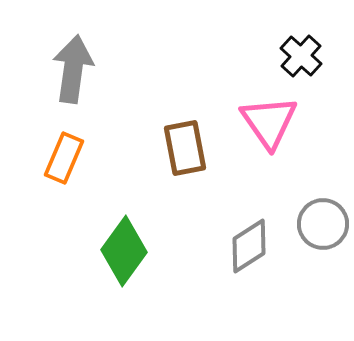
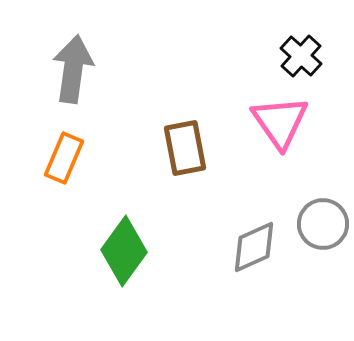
pink triangle: moved 11 px right
gray diamond: moved 5 px right, 1 px down; rotated 8 degrees clockwise
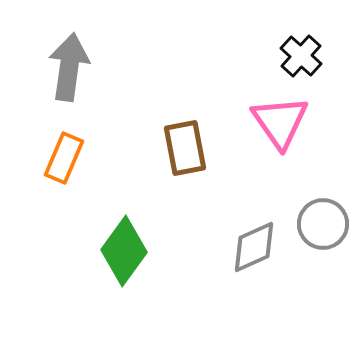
gray arrow: moved 4 px left, 2 px up
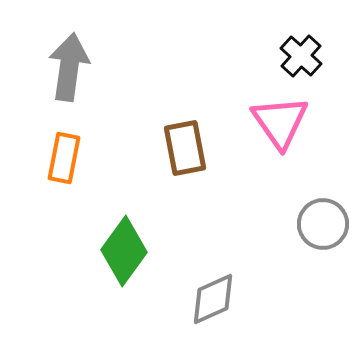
orange rectangle: rotated 12 degrees counterclockwise
gray diamond: moved 41 px left, 52 px down
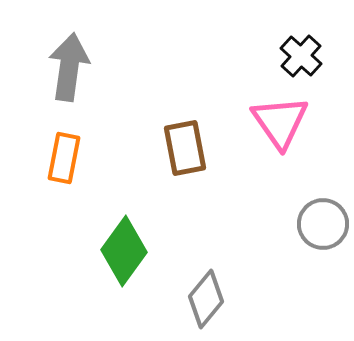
gray diamond: moved 7 px left; rotated 26 degrees counterclockwise
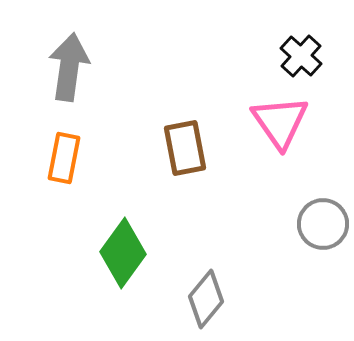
green diamond: moved 1 px left, 2 px down
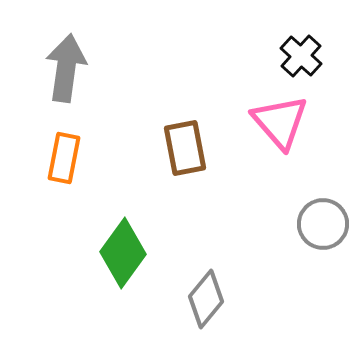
gray arrow: moved 3 px left, 1 px down
pink triangle: rotated 6 degrees counterclockwise
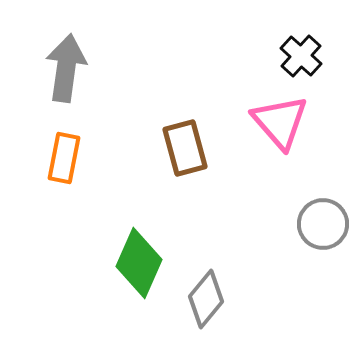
brown rectangle: rotated 4 degrees counterclockwise
green diamond: moved 16 px right, 10 px down; rotated 12 degrees counterclockwise
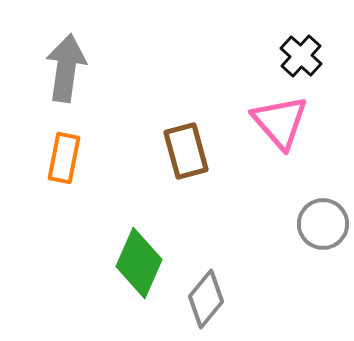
brown rectangle: moved 1 px right, 3 px down
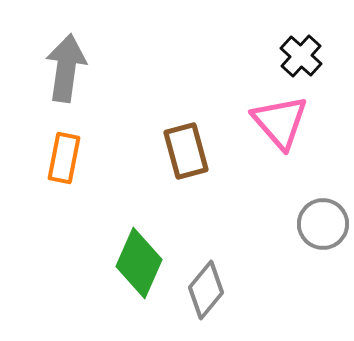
gray diamond: moved 9 px up
